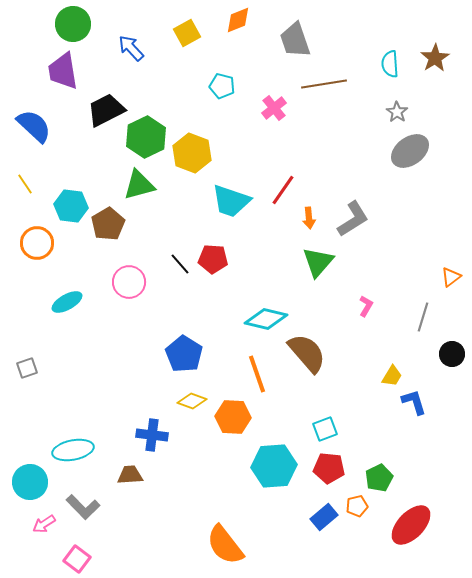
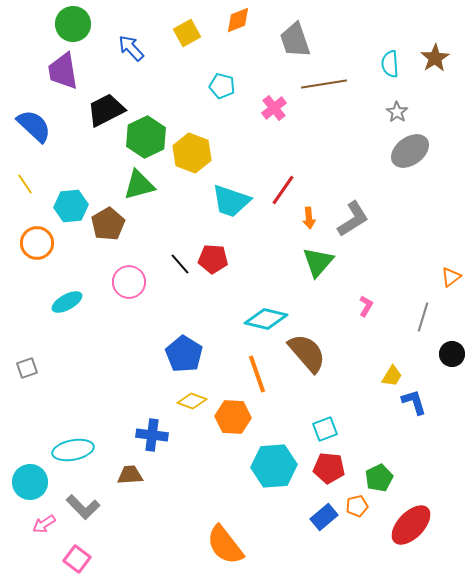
cyan hexagon at (71, 206): rotated 12 degrees counterclockwise
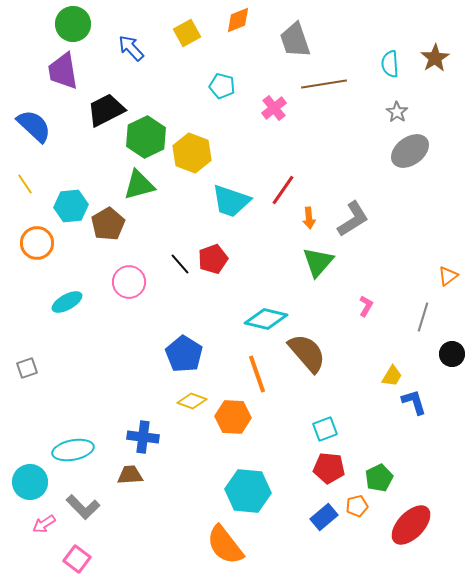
red pentagon at (213, 259): rotated 24 degrees counterclockwise
orange triangle at (451, 277): moved 3 px left, 1 px up
blue cross at (152, 435): moved 9 px left, 2 px down
cyan hexagon at (274, 466): moved 26 px left, 25 px down; rotated 9 degrees clockwise
